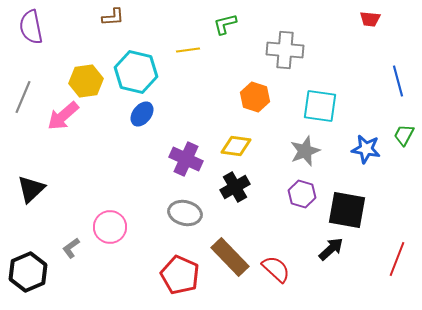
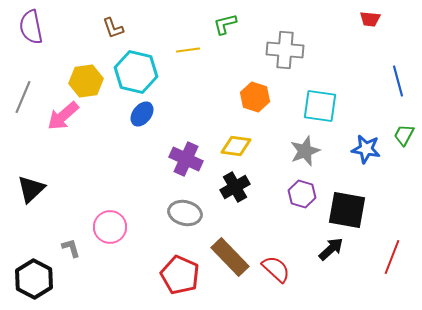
brown L-shape: moved 11 px down; rotated 75 degrees clockwise
gray L-shape: rotated 110 degrees clockwise
red line: moved 5 px left, 2 px up
black hexagon: moved 6 px right, 7 px down; rotated 9 degrees counterclockwise
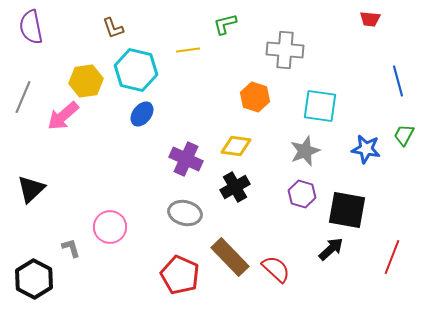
cyan hexagon: moved 2 px up
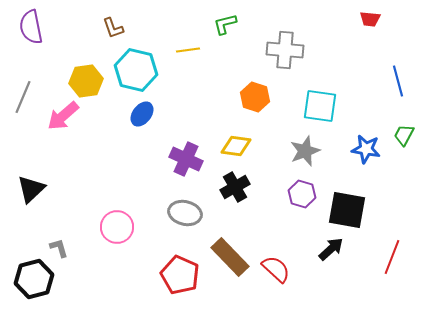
pink circle: moved 7 px right
gray L-shape: moved 12 px left
black hexagon: rotated 18 degrees clockwise
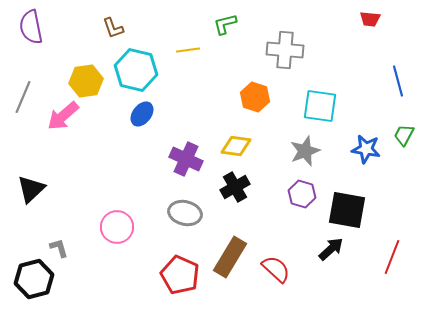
brown rectangle: rotated 75 degrees clockwise
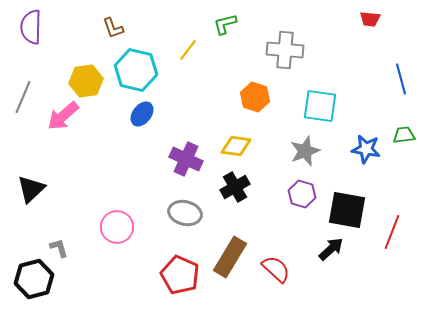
purple semicircle: rotated 12 degrees clockwise
yellow line: rotated 45 degrees counterclockwise
blue line: moved 3 px right, 2 px up
green trapezoid: rotated 55 degrees clockwise
red line: moved 25 px up
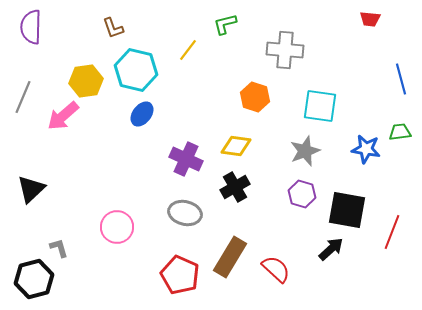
green trapezoid: moved 4 px left, 3 px up
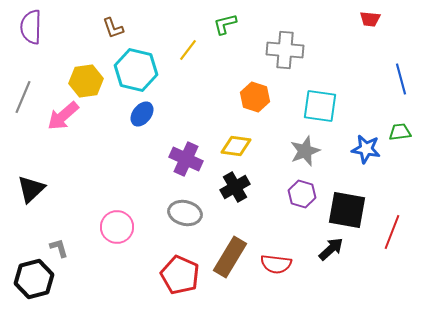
red semicircle: moved 5 px up; rotated 144 degrees clockwise
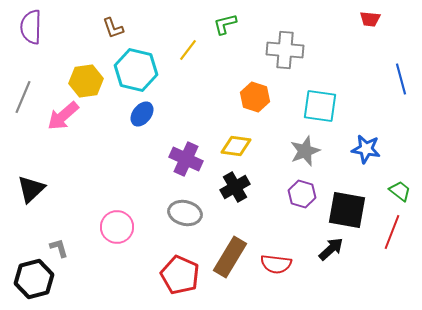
green trapezoid: moved 59 px down; rotated 45 degrees clockwise
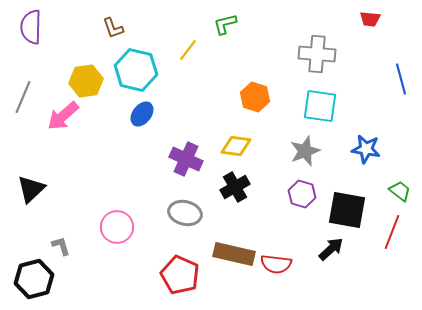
gray cross: moved 32 px right, 4 px down
gray L-shape: moved 2 px right, 2 px up
brown rectangle: moved 4 px right, 3 px up; rotated 72 degrees clockwise
